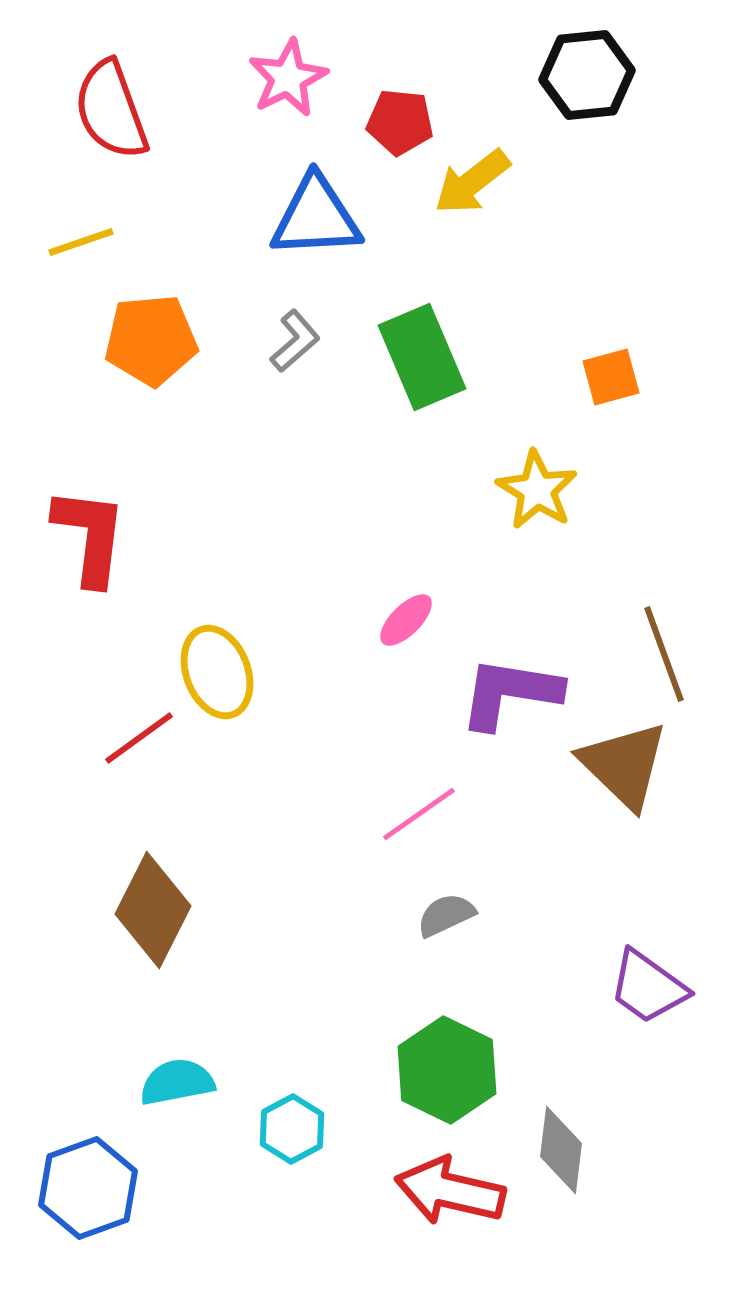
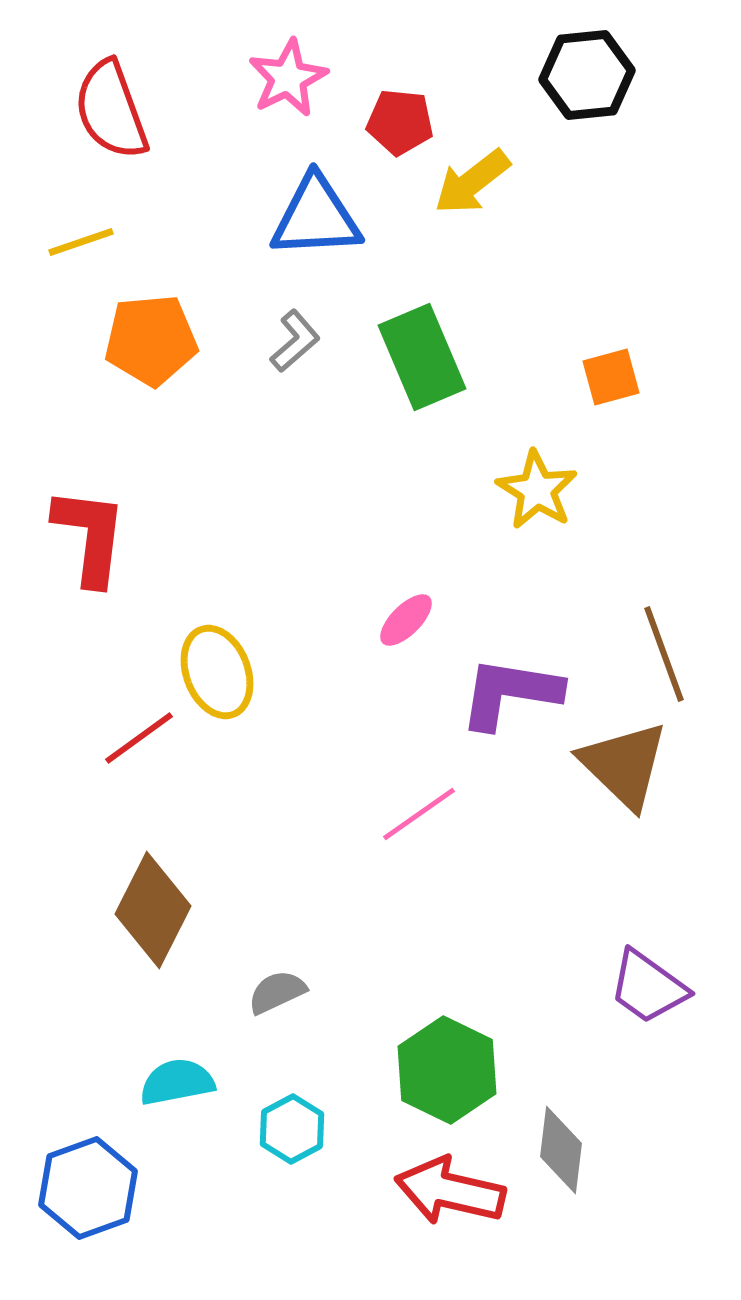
gray semicircle: moved 169 px left, 77 px down
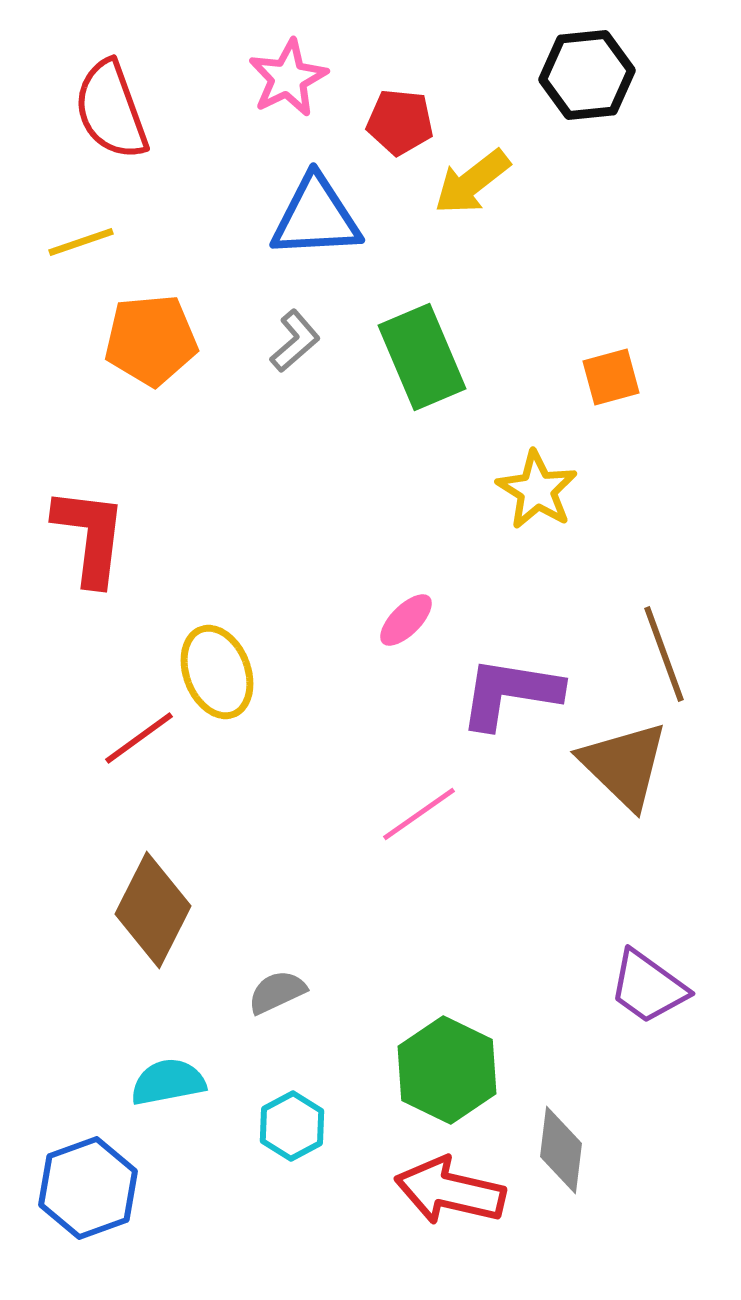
cyan semicircle: moved 9 px left
cyan hexagon: moved 3 px up
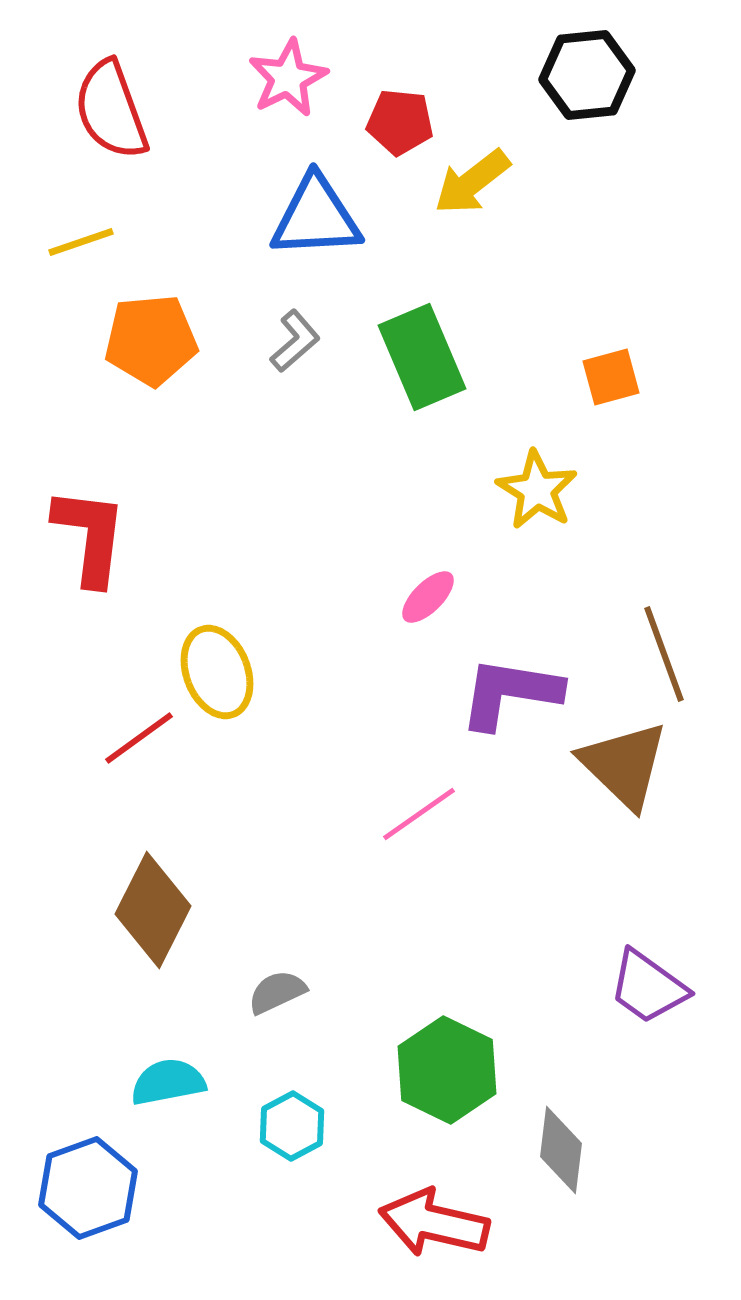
pink ellipse: moved 22 px right, 23 px up
red arrow: moved 16 px left, 32 px down
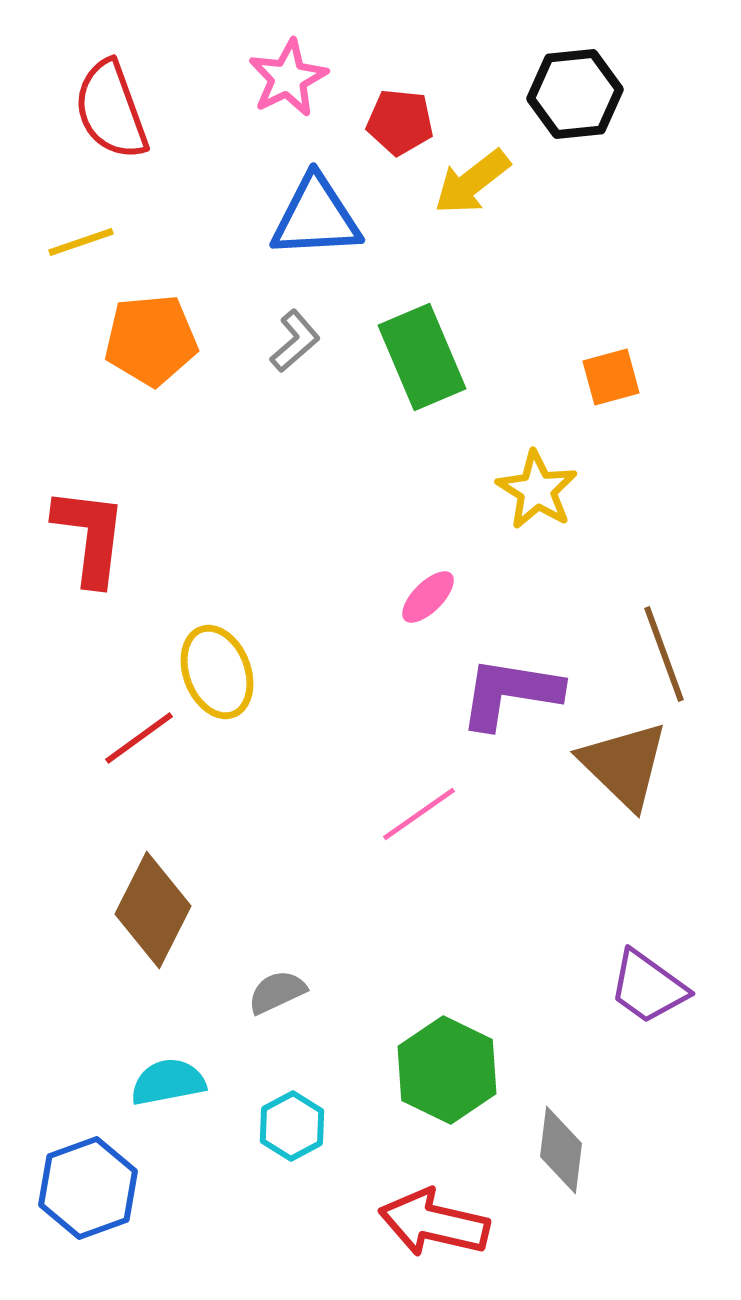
black hexagon: moved 12 px left, 19 px down
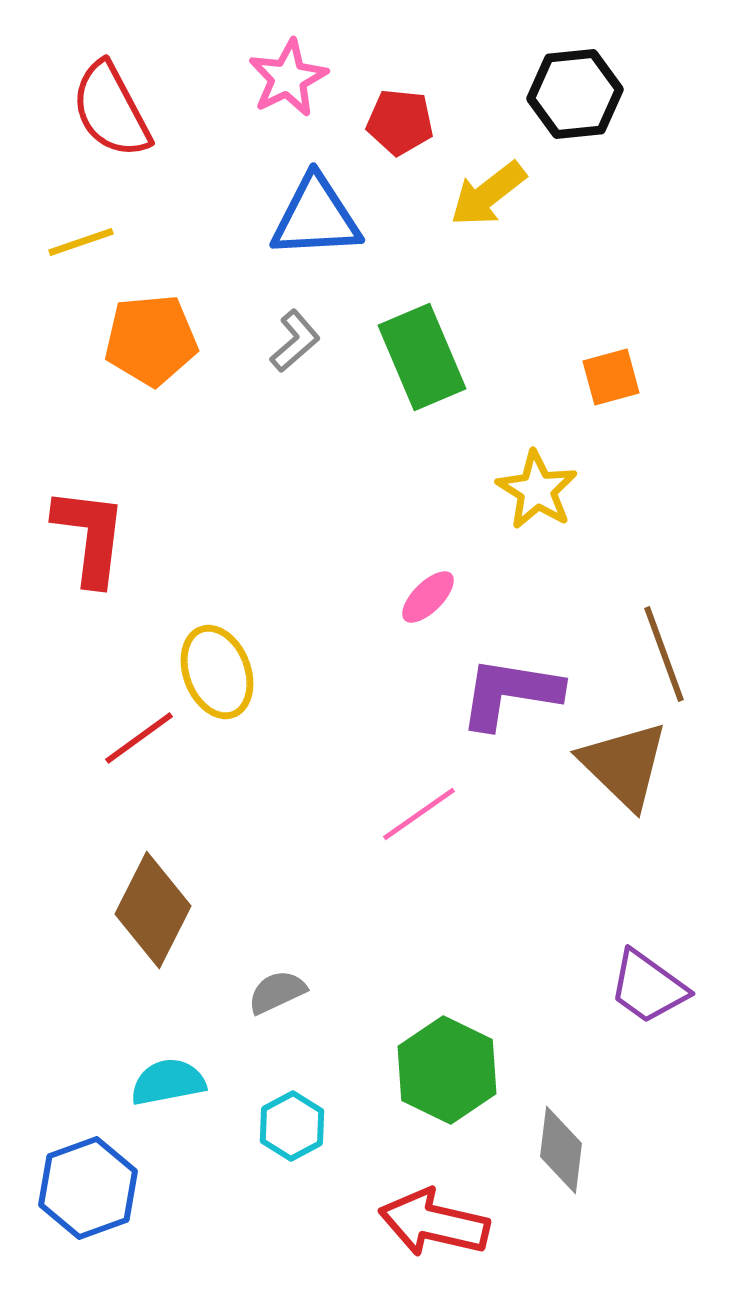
red semicircle: rotated 8 degrees counterclockwise
yellow arrow: moved 16 px right, 12 px down
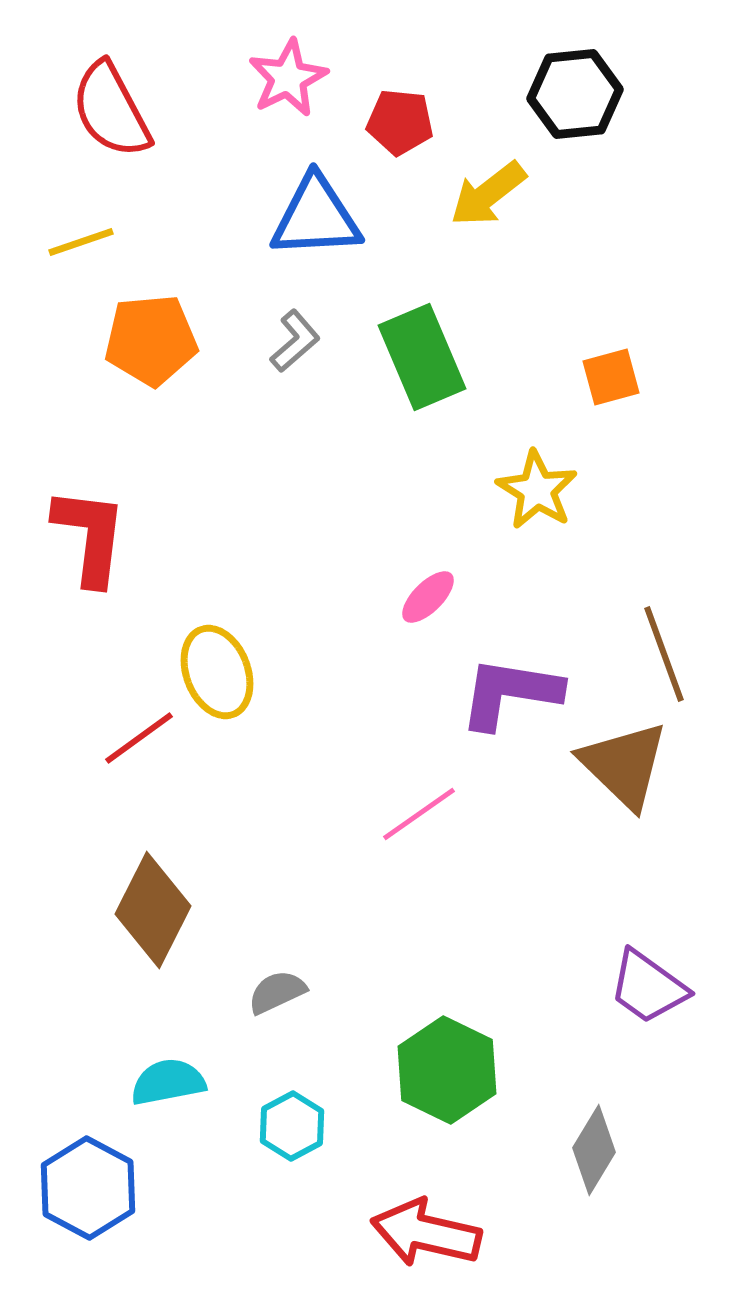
gray diamond: moved 33 px right; rotated 24 degrees clockwise
blue hexagon: rotated 12 degrees counterclockwise
red arrow: moved 8 px left, 10 px down
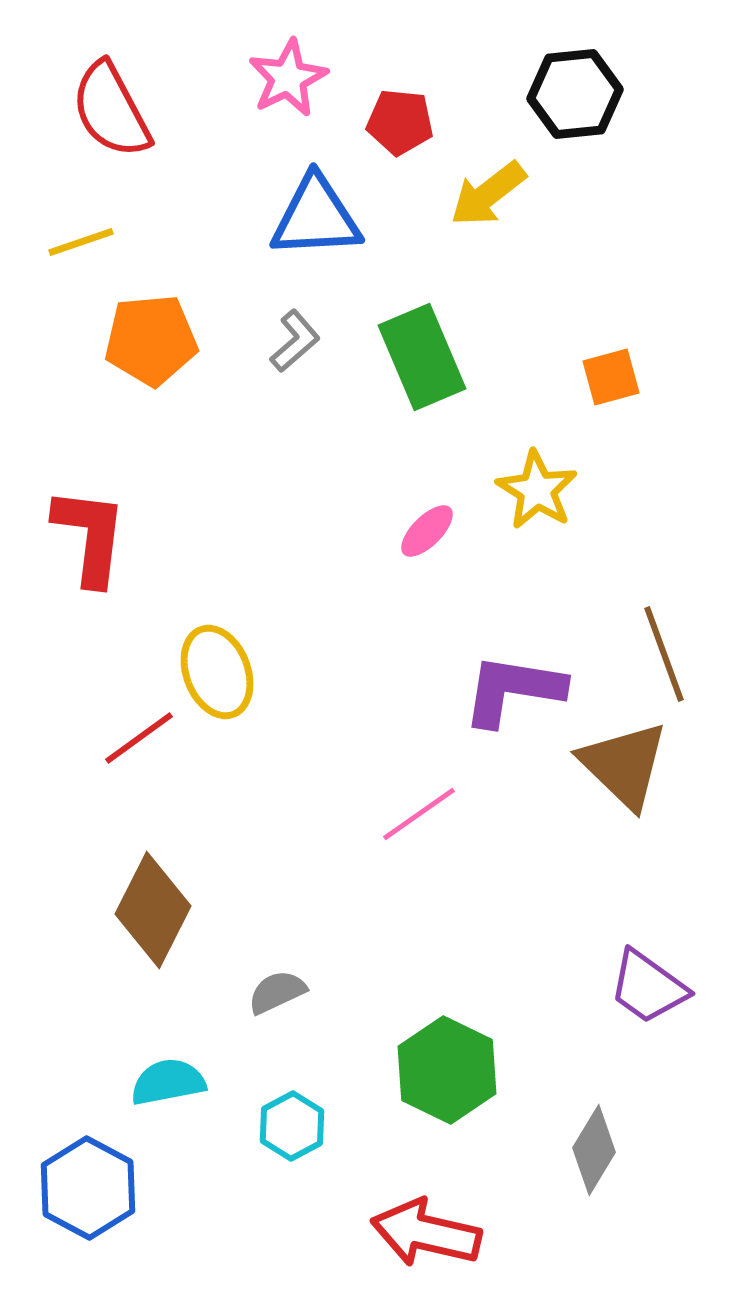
pink ellipse: moved 1 px left, 66 px up
purple L-shape: moved 3 px right, 3 px up
